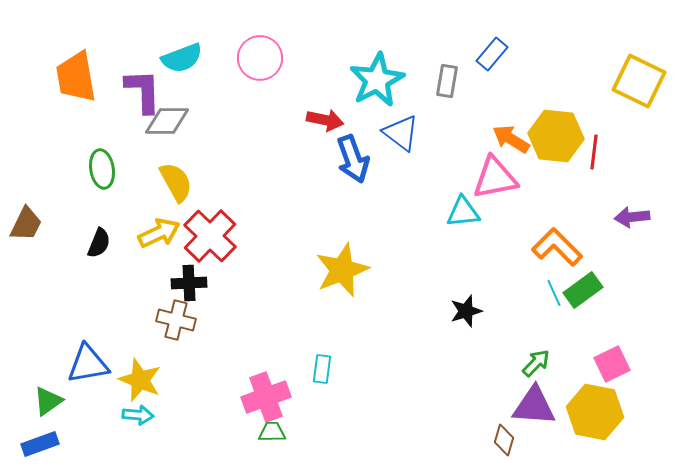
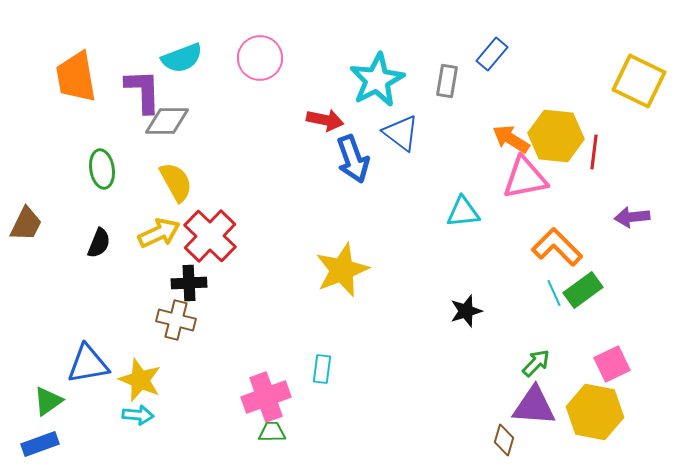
pink triangle at (495, 178): moved 30 px right
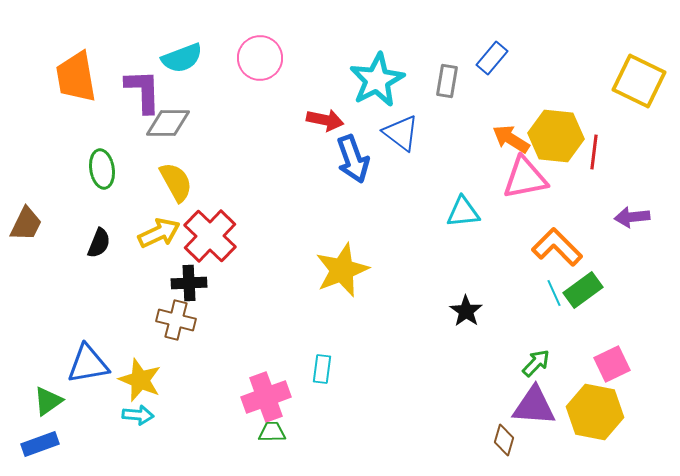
blue rectangle at (492, 54): moved 4 px down
gray diamond at (167, 121): moved 1 px right, 2 px down
black star at (466, 311): rotated 20 degrees counterclockwise
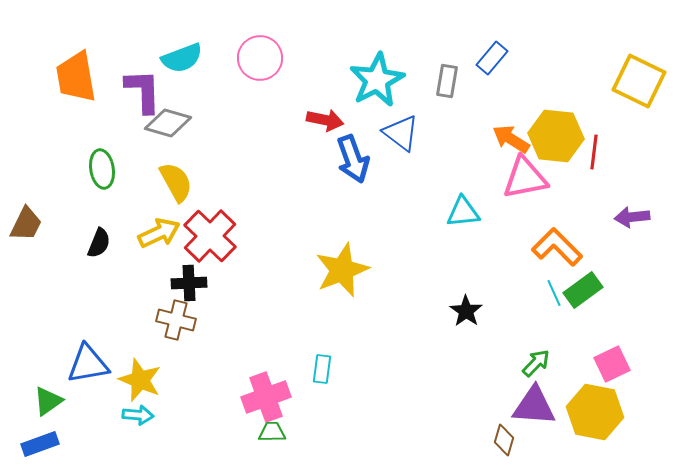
gray diamond at (168, 123): rotated 15 degrees clockwise
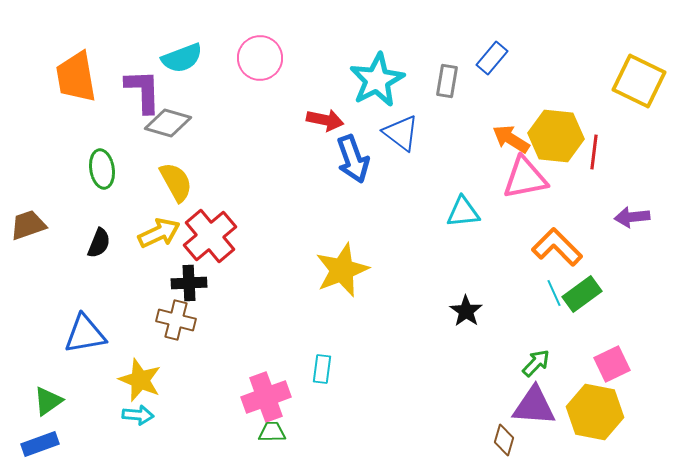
brown trapezoid at (26, 224): moved 2 px right, 1 px down; rotated 135 degrees counterclockwise
red cross at (210, 236): rotated 6 degrees clockwise
green rectangle at (583, 290): moved 1 px left, 4 px down
blue triangle at (88, 364): moved 3 px left, 30 px up
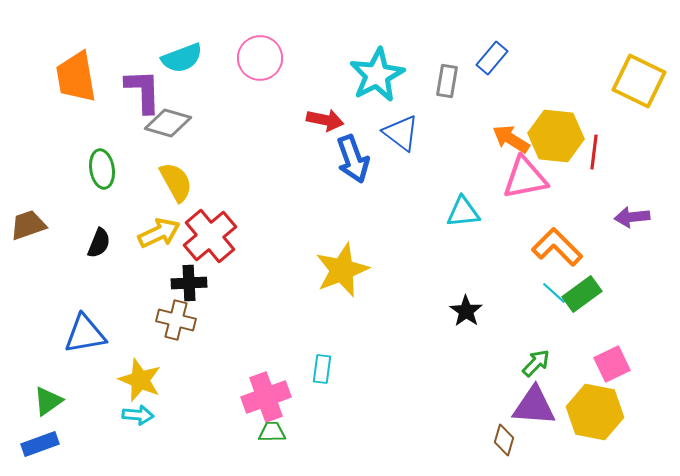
cyan star at (377, 80): moved 5 px up
cyan line at (554, 293): rotated 24 degrees counterclockwise
